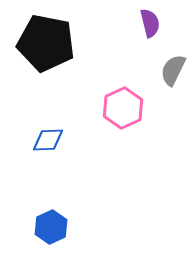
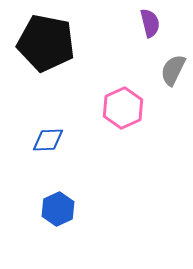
blue hexagon: moved 7 px right, 18 px up
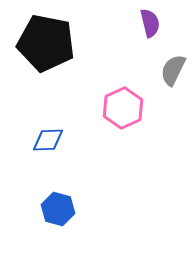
blue hexagon: rotated 20 degrees counterclockwise
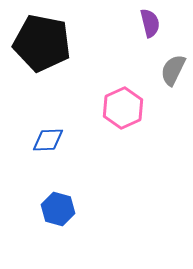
black pentagon: moved 4 px left
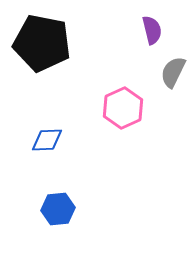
purple semicircle: moved 2 px right, 7 px down
gray semicircle: moved 2 px down
blue diamond: moved 1 px left
blue hexagon: rotated 20 degrees counterclockwise
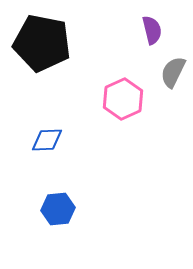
pink hexagon: moved 9 px up
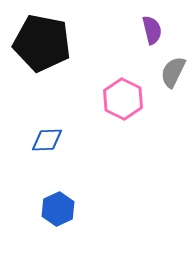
pink hexagon: rotated 9 degrees counterclockwise
blue hexagon: rotated 20 degrees counterclockwise
